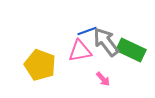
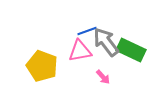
yellow pentagon: moved 2 px right, 1 px down
pink arrow: moved 2 px up
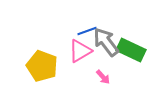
pink triangle: rotated 20 degrees counterclockwise
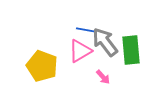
blue line: moved 1 px left, 1 px up; rotated 30 degrees clockwise
gray arrow: moved 1 px left
green rectangle: rotated 60 degrees clockwise
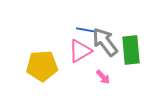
yellow pentagon: rotated 24 degrees counterclockwise
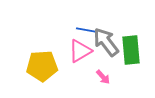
gray arrow: moved 1 px right
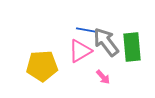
green rectangle: moved 1 px right, 3 px up
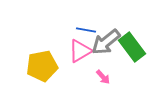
gray arrow: rotated 92 degrees counterclockwise
green rectangle: rotated 32 degrees counterclockwise
yellow pentagon: rotated 8 degrees counterclockwise
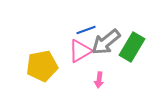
blue line: rotated 30 degrees counterclockwise
green rectangle: rotated 68 degrees clockwise
pink arrow: moved 4 px left, 3 px down; rotated 49 degrees clockwise
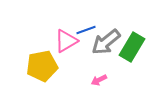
pink triangle: moved 14 px left, 10 px up
pink arrow: rotated 56 degrees clockwise
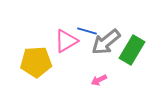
blue line: moved 1 px right, 1 px down; rotated 36 degrees clockwise
green rectangle: moved 3 px down
yellow pentagon: moved 6 px left, 4 px up; rotated 8 degrees clockwise
